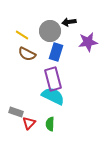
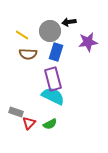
brown semicircle: moved 1 px right; rotated 24 degrees counterclockwise
green semicircle: rotated 120 degrees counterclockwise
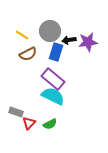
black arrow: moved 18 px down
brown semicircle: rotated 30 degrees counterclockwise
purple rectangle: rotated 35 degrees counterclockwise
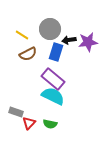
gray circle: moved 2 px up
green semicircle: rotated 40 degrees clockwise
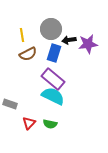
gray circle: moved 1 px right
yellow line: rotated 48 degrees clockwise
purple star: moved 2 px down
blue rectangle: moved 2 px left, 1 px down
gray rectangle: moved 6 px left, 8 px up
